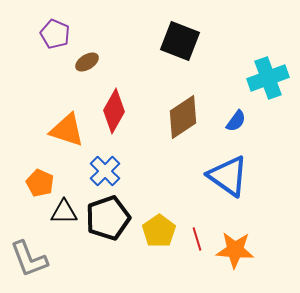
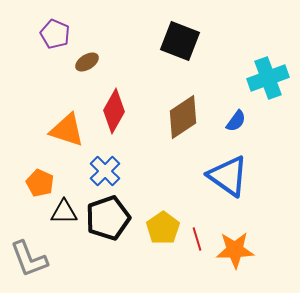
yellow pentagon: moved 4 px right, 3 px up
orange star: rotated 6 degrees counterclockwise
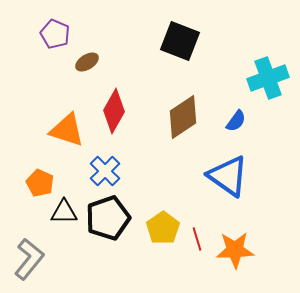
gray L-shape: rotated 120 degrees counterclockwise
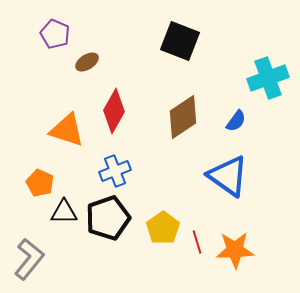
blue cross: moved 10 px right; rotated 24 degrees clockwise
red line: moved 3 px down
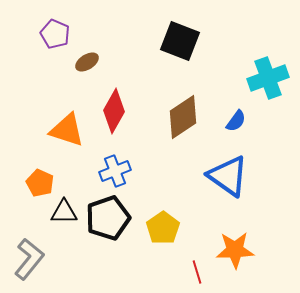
red line: moved 30 px down
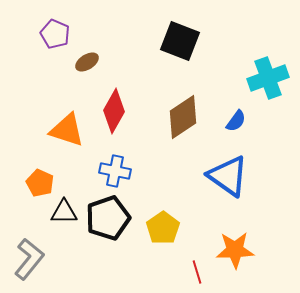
blue cross: rotated 32 degrees clockwise
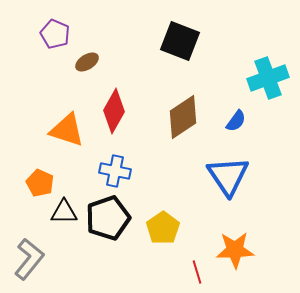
blue triangle: rotated 21 degrees clockwise
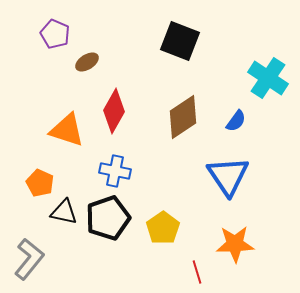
cyan cross: rotated 36 degrees counterclockwise
black triangle: rotated 12 degrees clockwise
orange star: moved 6 px up
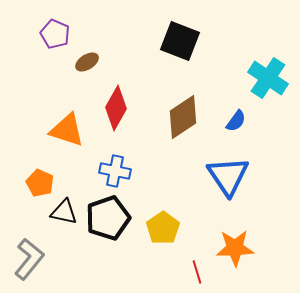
red diamond: moved 2 px right, 3 px up
orange star: moved 4 px down
